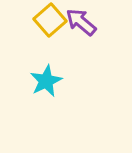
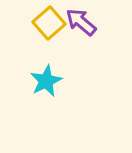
yellow square: moved 1 px left, 3 px down
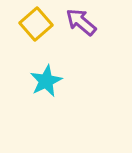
yellow square: moved 13 px left, 1 px down
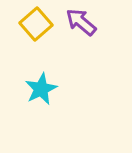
cyan star: moved 5 px left, 8 px down
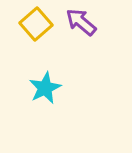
cyan star: moved 4 px right, 1 px up
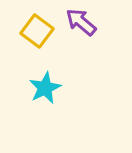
yellow square: moved 1 px right, 7 px down; rotated 12 degrees counterclockwise
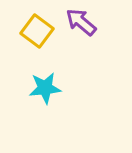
cyan star: rotated 20 degrees clockwise
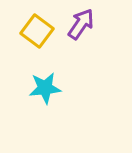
purple arrow: moved 2 px down; rotated 84 degrees clockwise
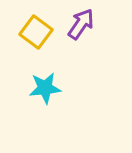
yellow square: moved 1 px left, 1 px down
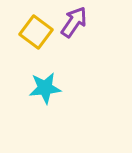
purple arrow: moved 7 px left, 2 px up
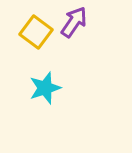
cyan star: rotated 12 degrees counterclockwise
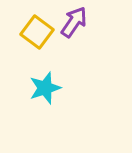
yellow square: moved 1 px right
